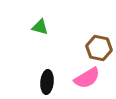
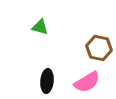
pink semicircle: moved 4 px down
black ellipse: moved 1 px up
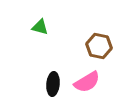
brown hexagon: moved 2 px up
black ellipse: moved 6 px right, 3 px down
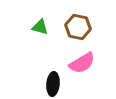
brown hexagon: moved 21 px left, 19 px up
pink semicircle: moved 5 px left, 19 px up
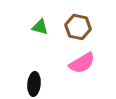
black ellipse: moved 19 px left
